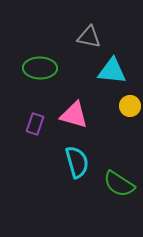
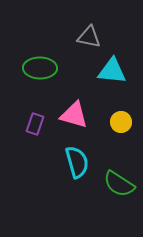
yellow circle: moved 9 px left, 16 px down
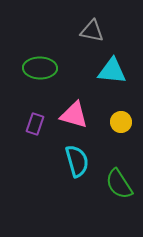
gray triangle: moved 3 px right, 6 px up
cyan semicircle: moved 1 px up
green semicircle: rotated 24 degrees clockwise
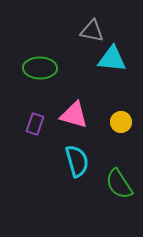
cyan triangle: moved 12 px up
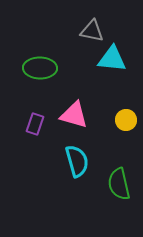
yellow circle: moved 5 px right, 2 px up
green semicircle: rotated 20 degrees clockwise
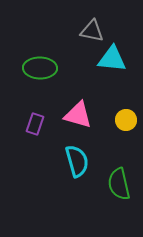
pink triangle: moved 4 px right
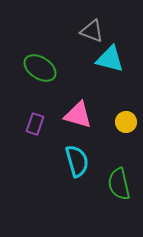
gray triangle: rotated 10 degrees clockwise
cyan triangle: moved 2 px left; rotated 8 degrees clockwise
green ellipse: rotated 32 degrees clockwise
yellow circle: moved 2 px down
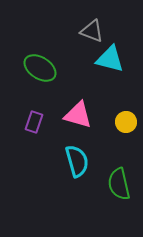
purple rectangle: moved 1 px left, 2 px up
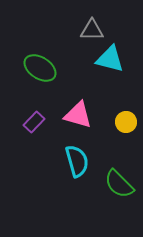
gray triangle: moved 1 px up; rotated 20 degrees counterclockwise
purple rectangle: rotated 25 degrees clockwise
green semicircle: rotated 32 degrees counterclockwise
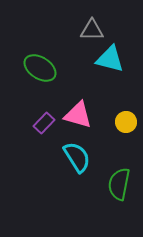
purple rectangle: moved 10 px right, 1 px down
cyan semicircle: moved 4 px up; rotated 16 degrees counterclockwise
green semicircle: rotated 56 degrees clockwise
